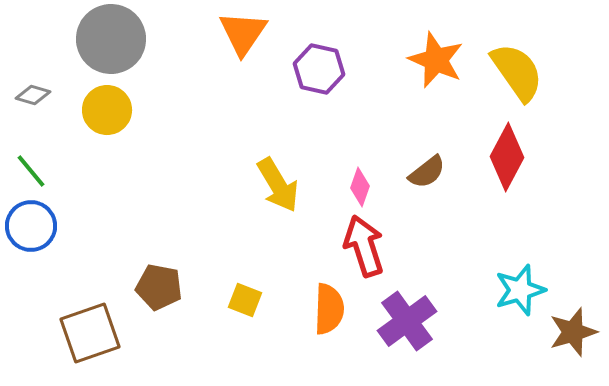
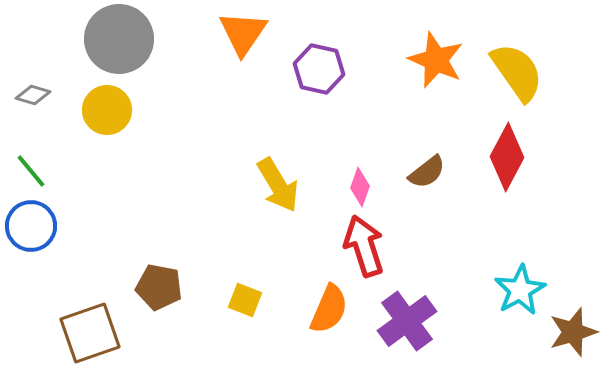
gray circle: moved 8 px right
cyan star: rotated 12 degrees counterclockwise
orange semicircle: rotated 21 degrees clockwise
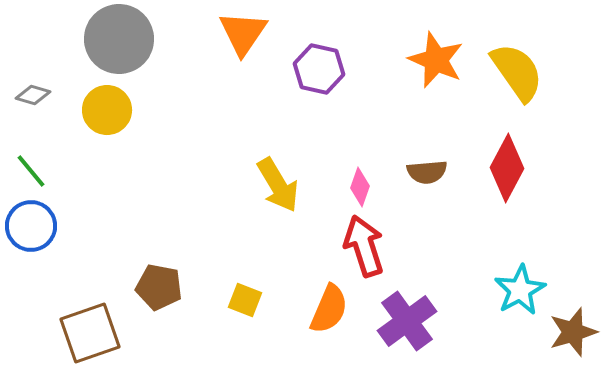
red diamond: moved 11 px down
brown semicircle: rotated 33 degrees clockwise
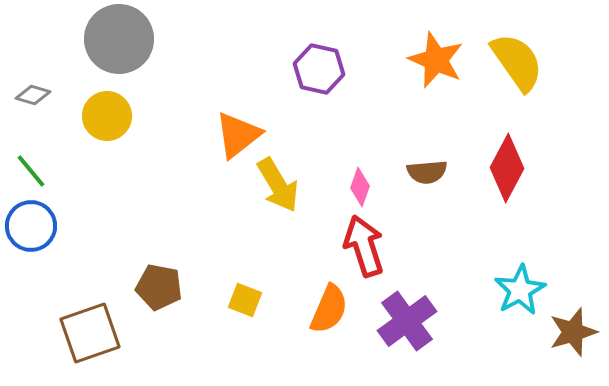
orange triangle: moved 5 px left, 102 px down; rotated 18 degrees clockwise
yellow semicircle: moved 10 px up
yellow circle: moved 6 px down
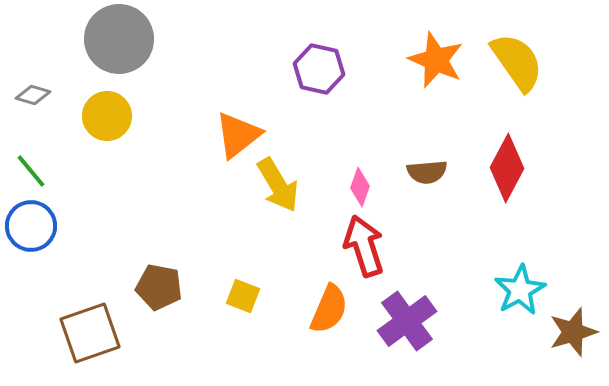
yellow square: moved 2 px left, 4 px up
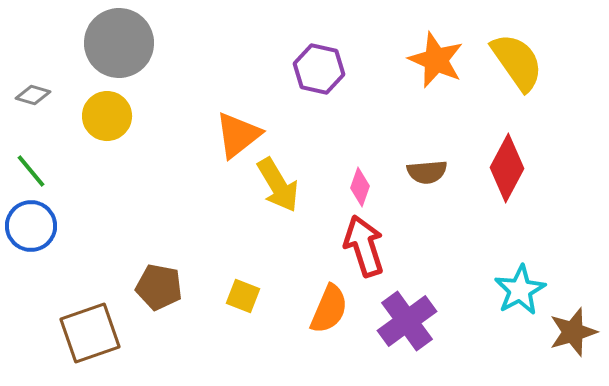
gray circle: moved 4 px down
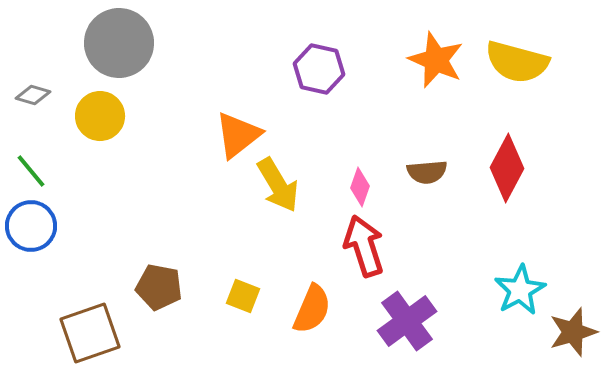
yellow semicircle: rotated 140 degrees clockwise
yellow circle: moved 7 px left
orange semicircle: moved 17 px left
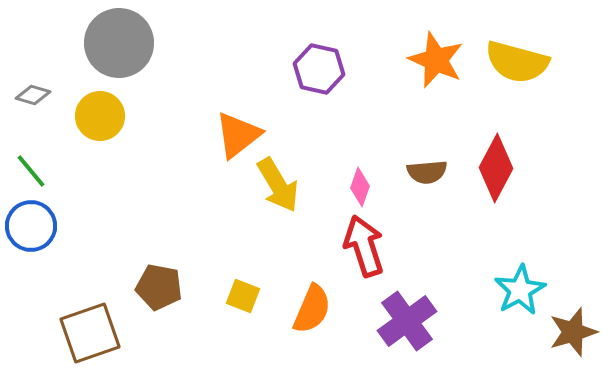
red diamond: moved 11 px left
